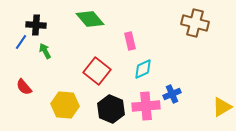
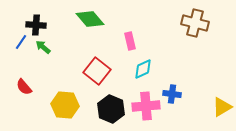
green arrow: moved 2 px left, 4 px up; rotated 21 degrees counterclockwise
blue cross: rotated 30 degrees clockwise
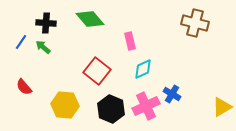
black cross: moved 10 px right, 2 px up
blue cross: rotated 24 degrees clockwise
pink cross: rotated 20 degrees counterclockwise
